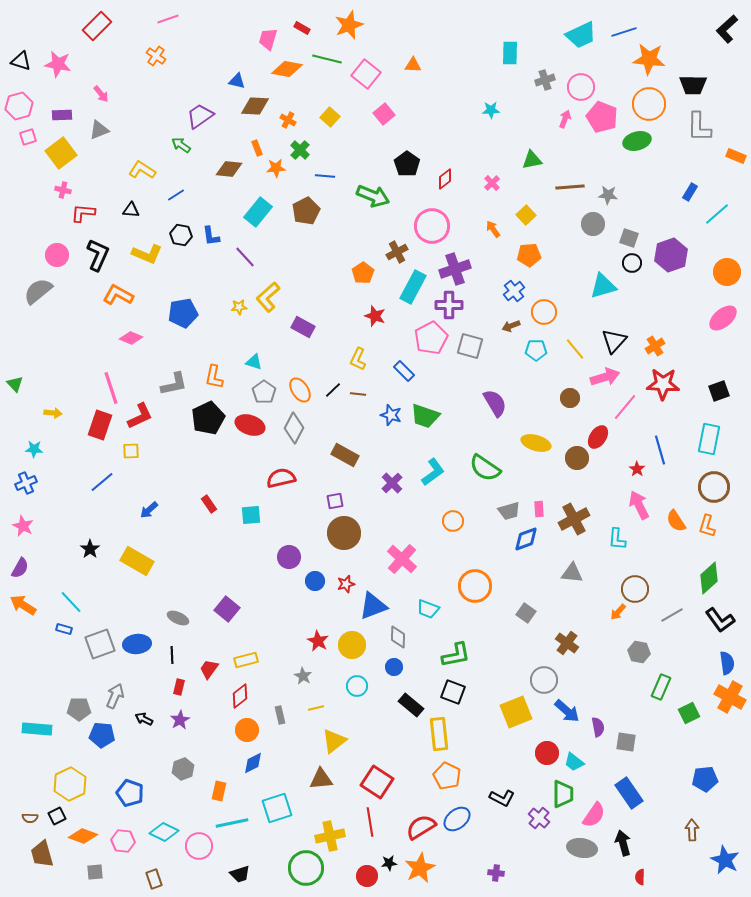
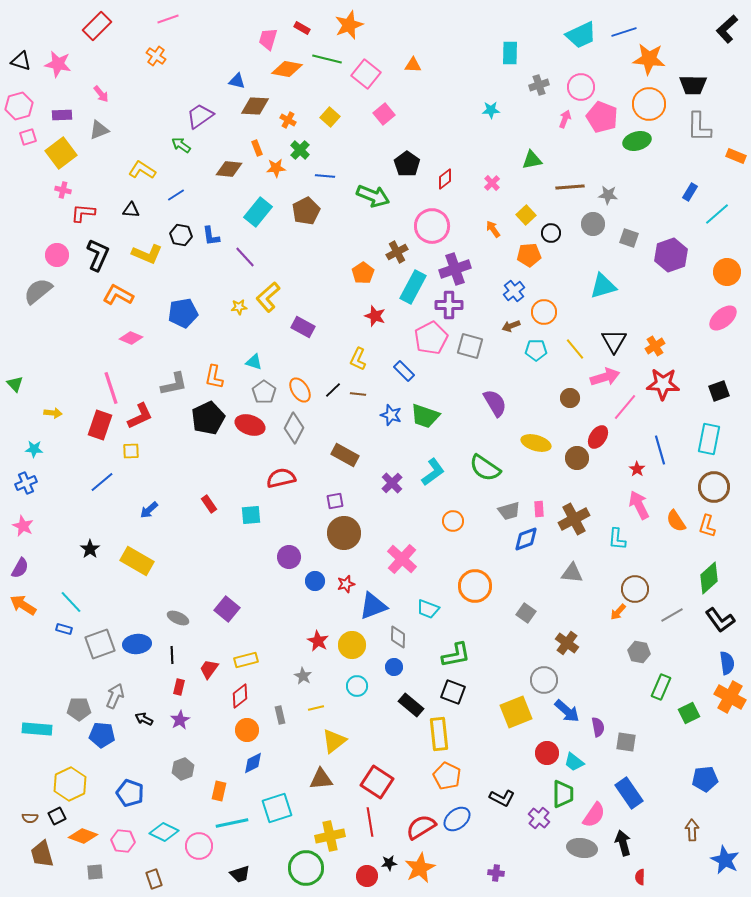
gray cross at (545, 80): moved 6 px left, 5 px down
black circle at (632, 263): moved 81 px left, 30 px up
black triangle at (614, 341): rotated 12 degrees counterclockwise
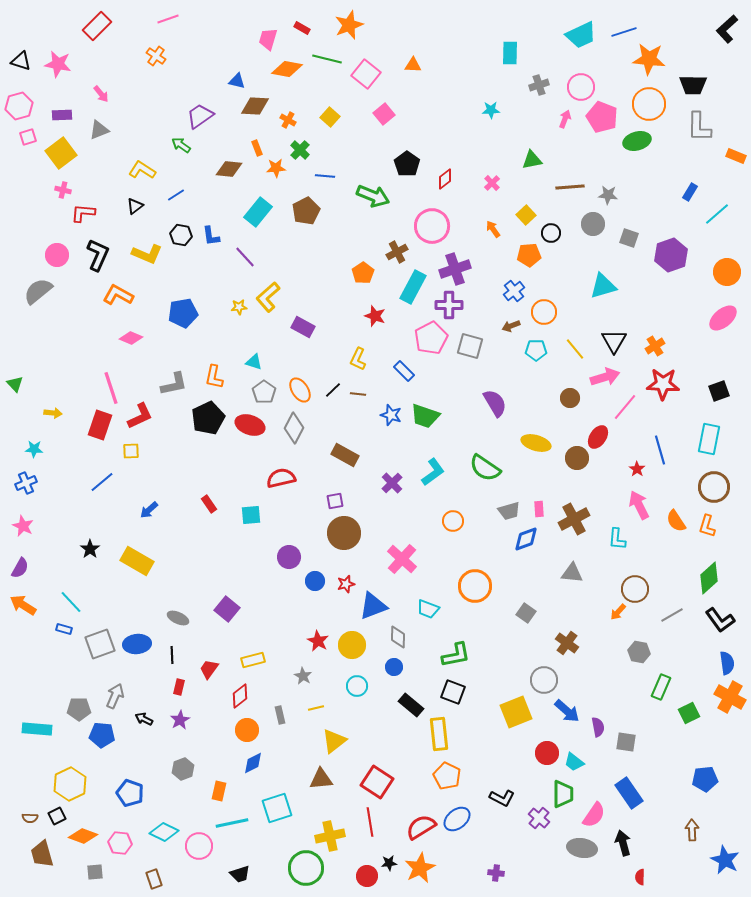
black triangle at (131, 210): moved 4 px right, 4 px up; rotated 42 degrees counterclockwise
yellow rectangle at (246, 660): moved 7 px right
pink hexagon at (123, 841): moved 3 px left, 2 px down
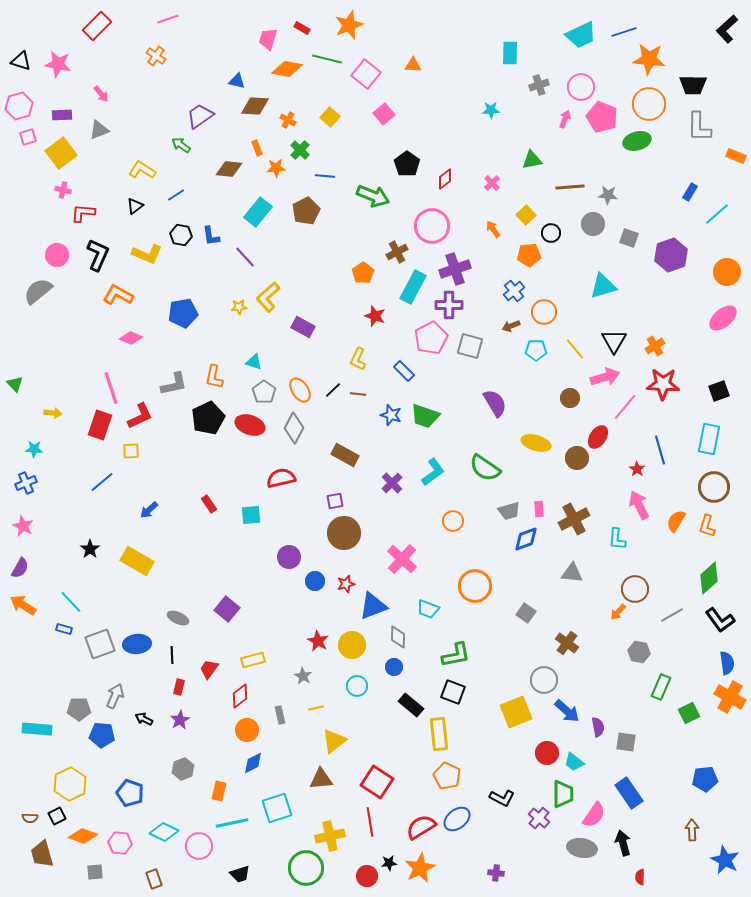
orange semicircle at (676, 521): rotated 65 degrees clockwise
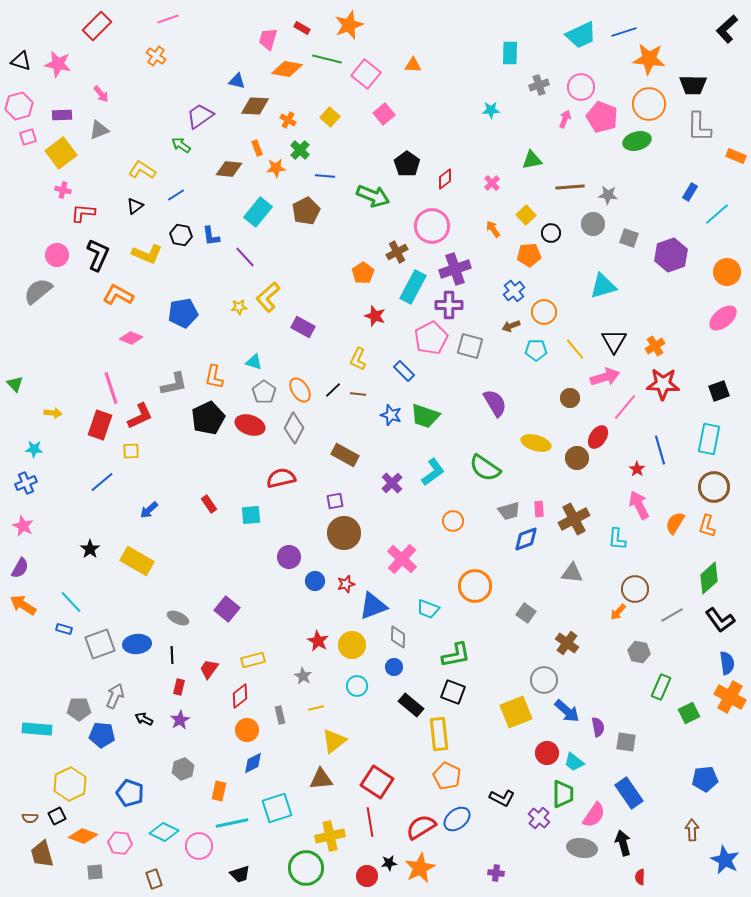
orange semicircle at (676, 521): moved 1 px left, 2 px down
